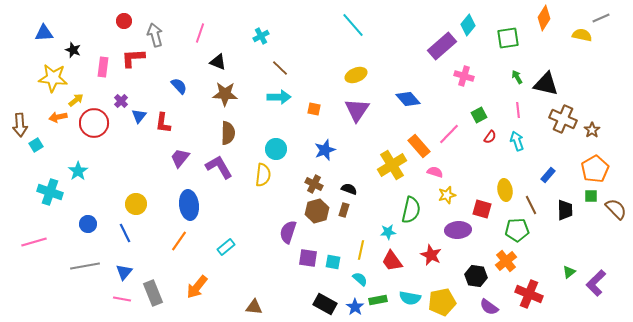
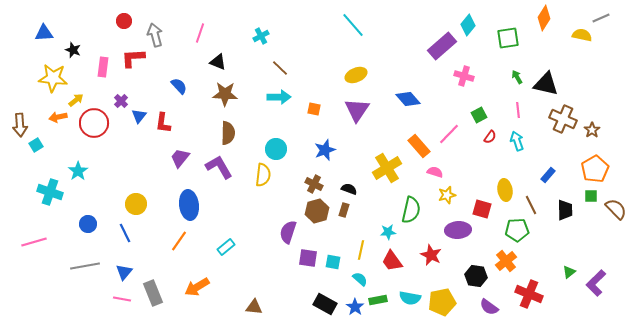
yellow cross at (392, 165): moved 5 px left, 3 px down
orange arrow at (197, 287): rotated 20 degrees clockwise
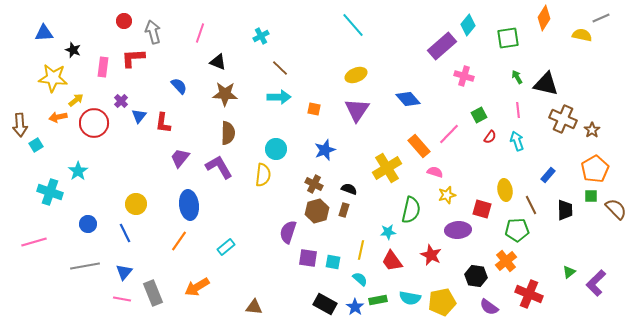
gray arrow at (155, 35): moved 2 px left, 3 px up
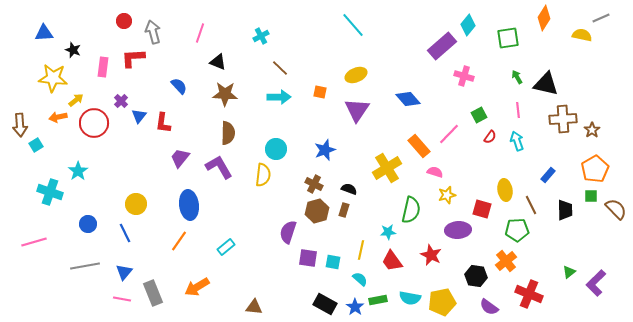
orange square at (314, 109): moved 6 px right, 17 px up
brown cross at (563, 119): rotated 28 degrees counterclockwise
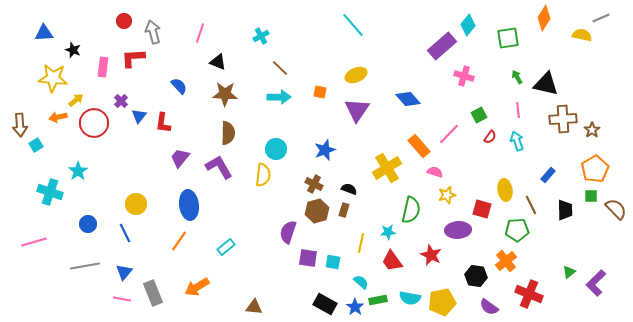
yellow line at (361, 250): moved 7 px up
cyan semicircle at (360, 279): moved 1 px right, 3 px down
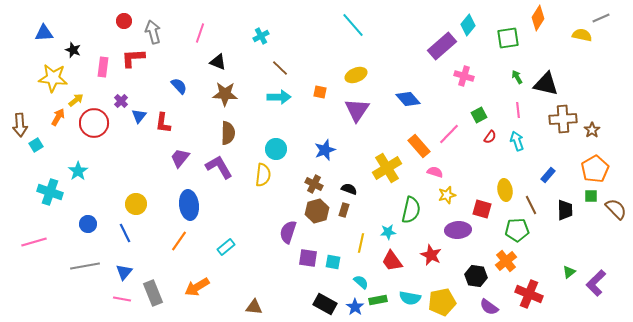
orange diamond at (544, 18): moved 6 px left
orange arrow at (58, 117): rotated 132 degrees clockwise
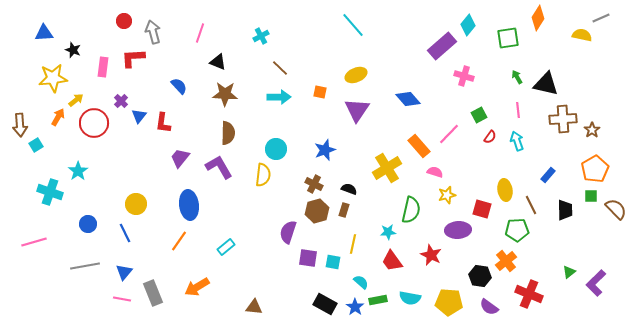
yellow star at (53, 78): rotated 12 degrees counterclockwise
yellow line at (361, 243): moved 8 px left, 1 px down
black hexagon at (476, 276): moved 4 px right
yellow pentagon at (442, 302): moved 7 px right; rotated 16 degrees clockwise
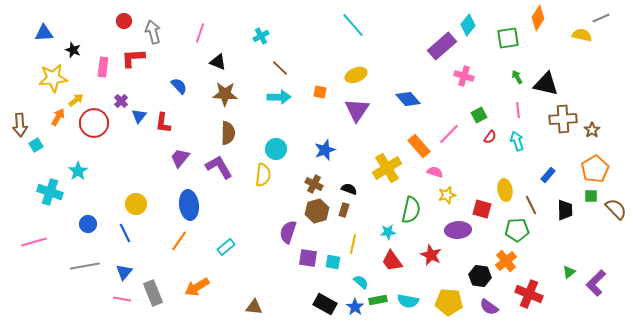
cyan semicircle at (410, 298): moved 2 px left, 3 px down
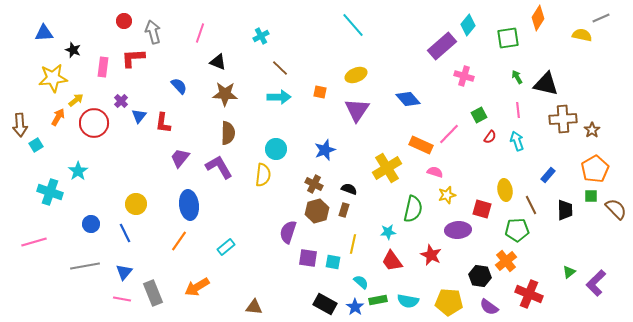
orange rectangle at (419, 146): moved 2 px right, 1 px up; rotated 25 degrees counterclockwise
green semicircle at (411, 210): moved 2 px right, 1 px up
blue circle at (88, 224): moved 3 px right
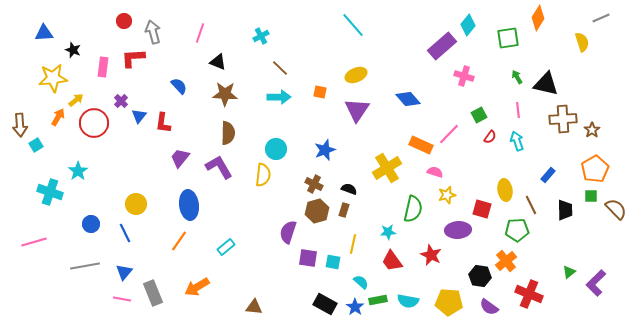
yellow semicircle at (582, 35): moved 7 px down; rotated 60 degrees clockwise
